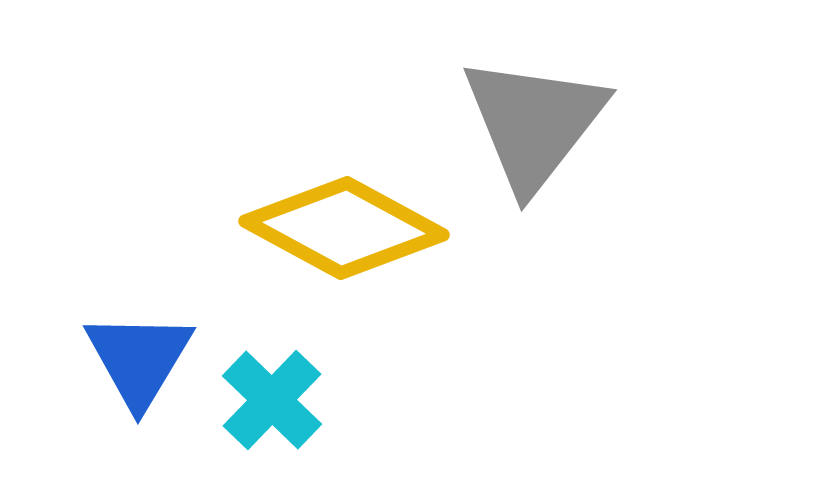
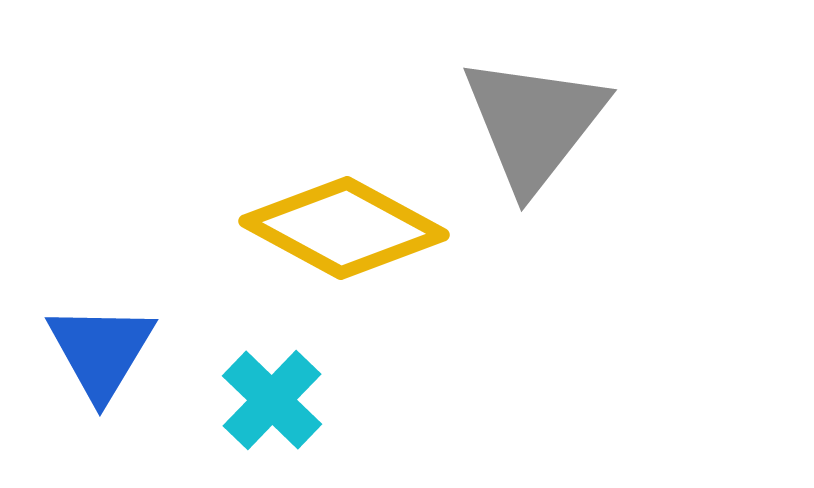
blue triangle: moved 38 px left, 8 px up
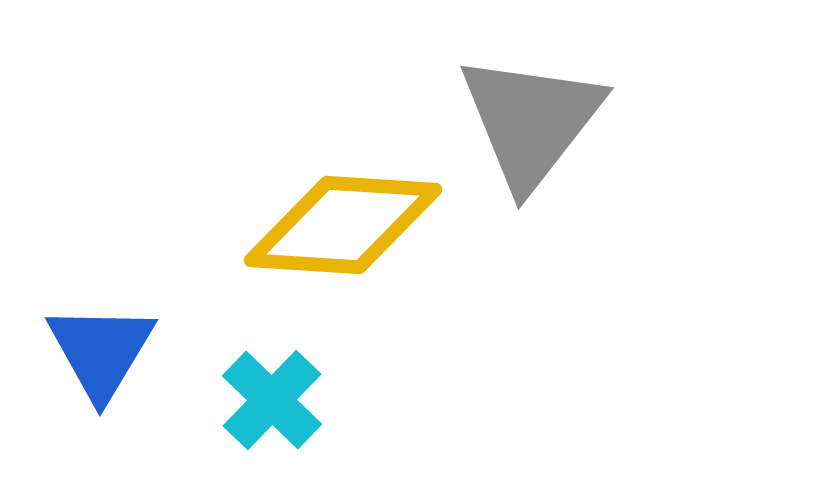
gray triangle: moved 3 px left, 2 px up
yellow diamond: moved 1 px left, 3 px up; rotated 25 degrees counterclockwise
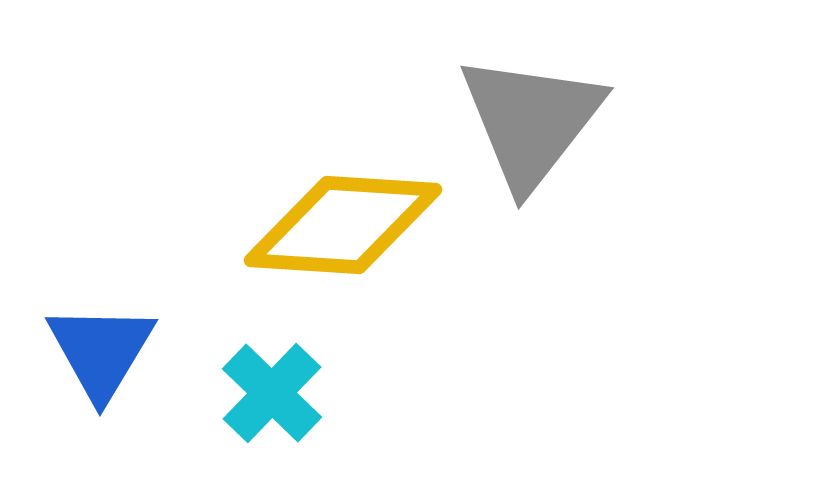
cyan cross: moved 7 px up
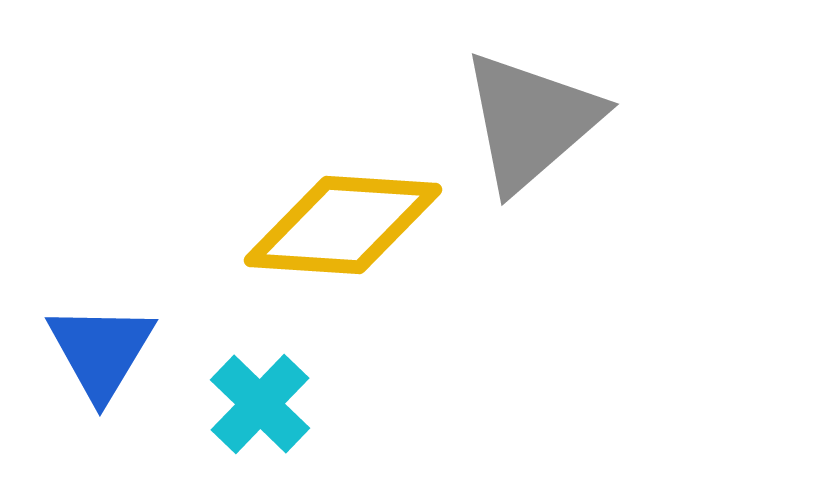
gray triangle: rotated 11 degrees clockwise
cyan cross: moved 12 px left, 11 px down
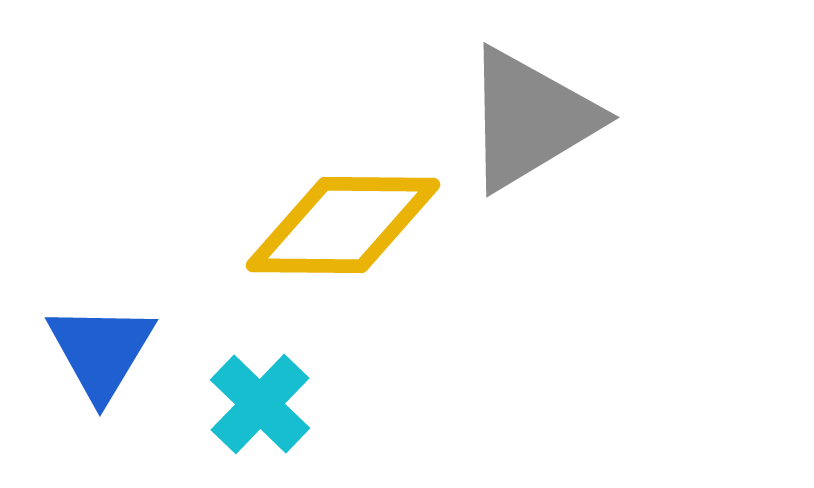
gray triangle: moved 1 px left, 2 px up; rotated 10 degrees clockwise
yellow diamond: rotated 3 degrees counterclockwise
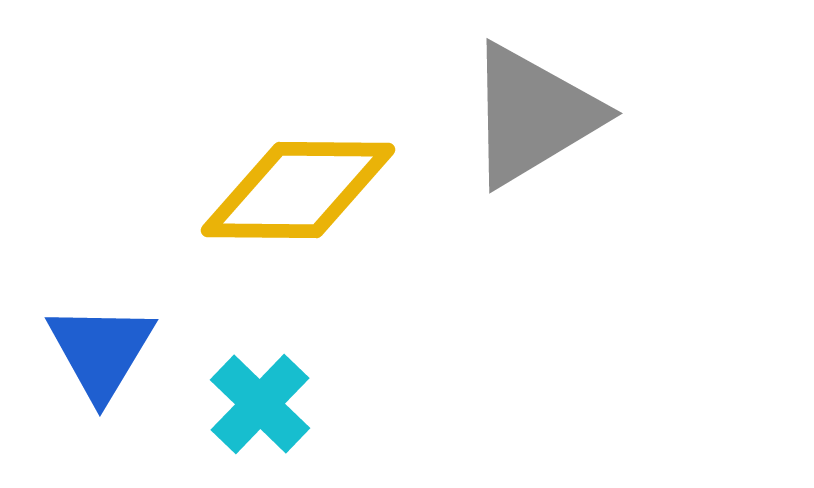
gray triangle: moved 3 px right, 4 px up
yellow diamond: moved 45 px left, 35 px up
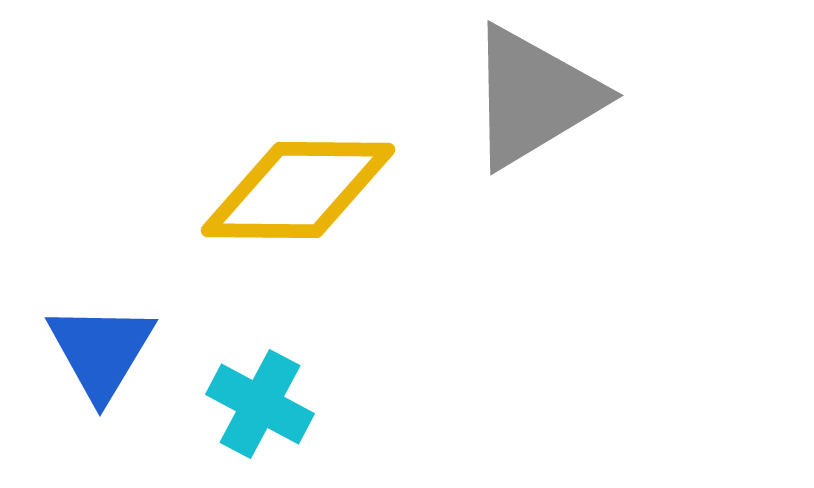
gray triangle: moved 1 px right, 18 px up
cyan cross: rotated 16 degrees counterclockwise
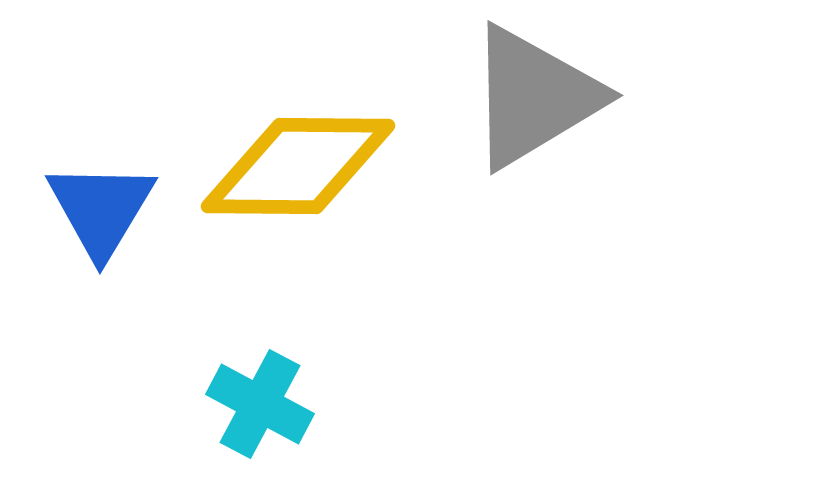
yellow diamond: moved 24 px up
blue triangle: moved 142 px up
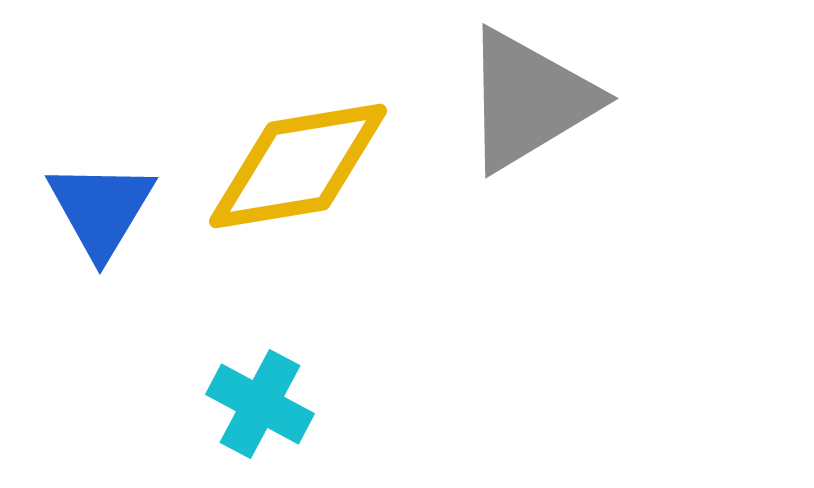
gray triangle: moved 5 px left, 3 px down
yellow diamond: rotated 10 degrees counterclockwise
